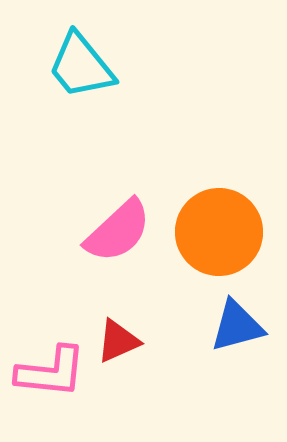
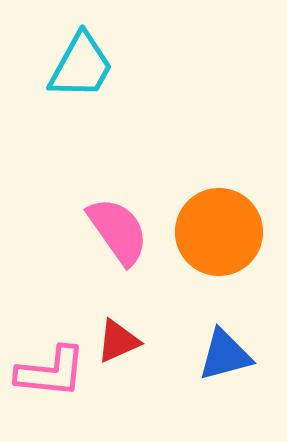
cyan trapezoid: rotated 112 degrees counterclockwise
pink semicircle: rotated 82 degrees counterclockwise
blue triangle: moved 12 px left, 29 px down
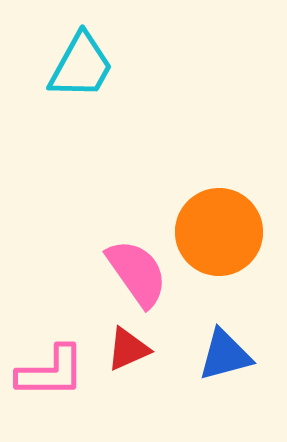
pink semicircle: moved 19 px right, 42 px down
red triangle: moved 10 px right, 8 px down
pink L-shape: rotated 6 degrees counterclockwise
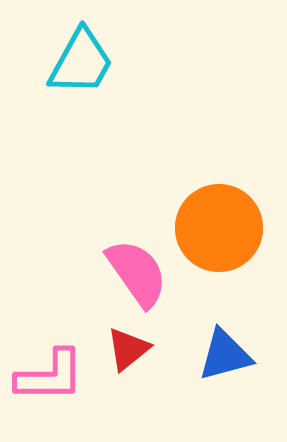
cyan trapezoid: moved 4 px up
orange circle: moved 4 px up
red triangle: rotated 15 degrees counterclockwise
pink L-shape: moved 1 px left, 4 px down
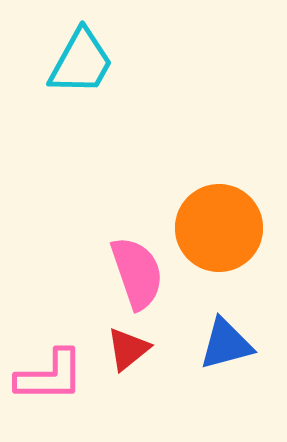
pink semicircle: rotated 16 degrees clockwise
blue triangle: moved 1 px right, 11 px up
